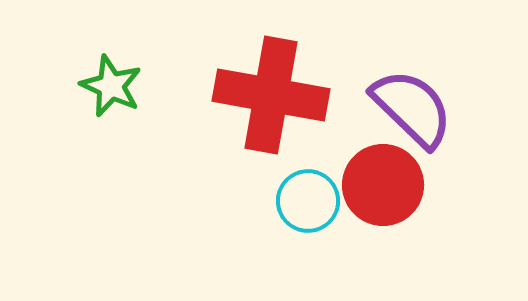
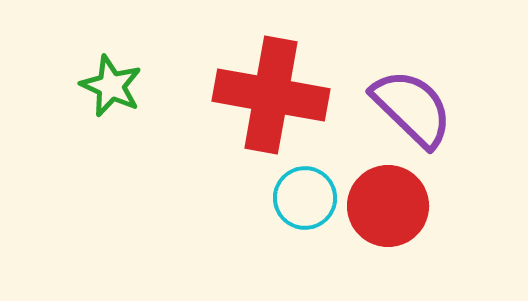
red circle: moved 5 px right, 21 px down
cyan circle: moved 3 px left, 3 px up
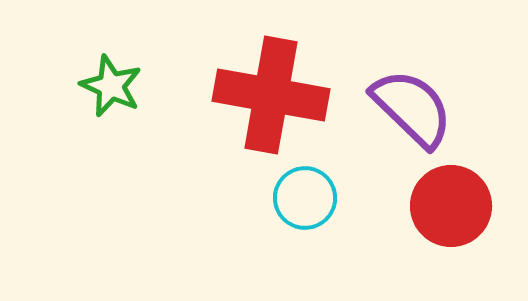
red circle: moved 63 px right
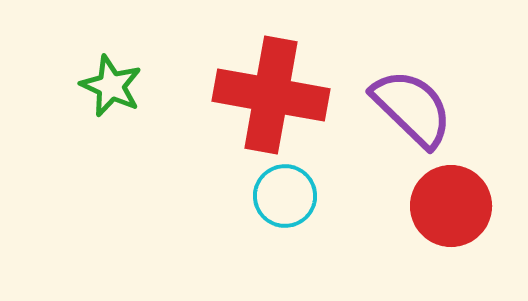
cyan circle: moved 20 px left, 2 px up
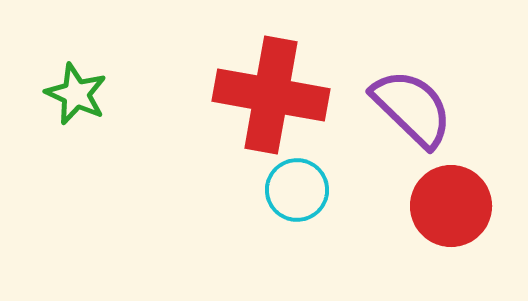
green star: moved 35 px left, 8 px down
cyan circle: moved 12 px right, 6 px up
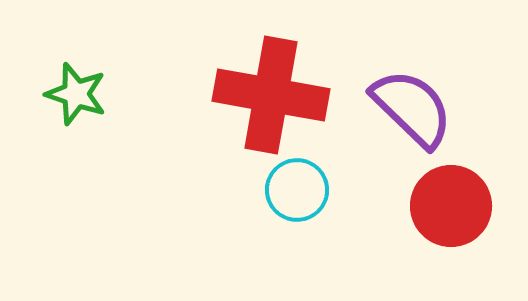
green star: rotated 6 degrees counterclockwise
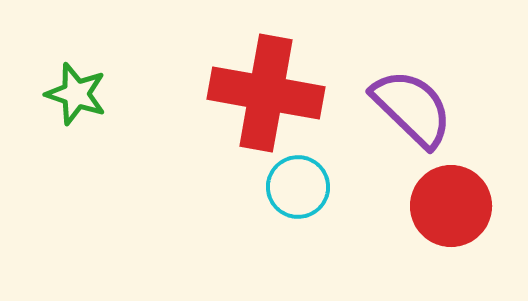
red cross: moved 5 px left, 2 px up
cyan circle: moved 1 px right, 3 px up
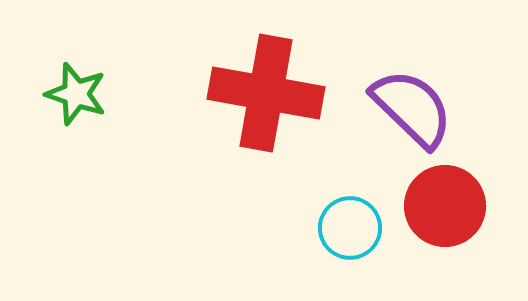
cyan circle: moved 52 px right, 41 px down
red circle: moved 6 px left
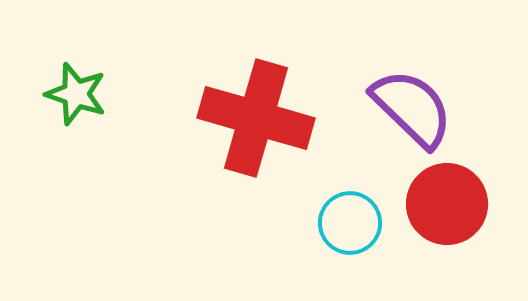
red cross: moved 10 px left, 25 px down; rotated 6 degrees clockwise
red circle: moved 2 px right, 2 px up
cyan circle: moved 5 px up
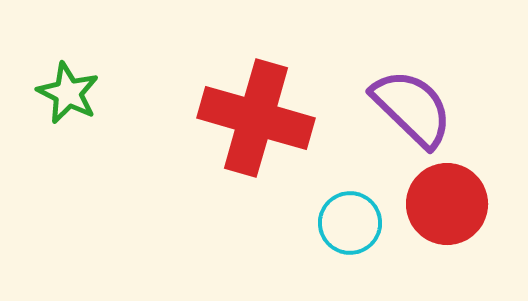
green star: moved 8 px left, 1 px up; rotated 8 degrees clockwise
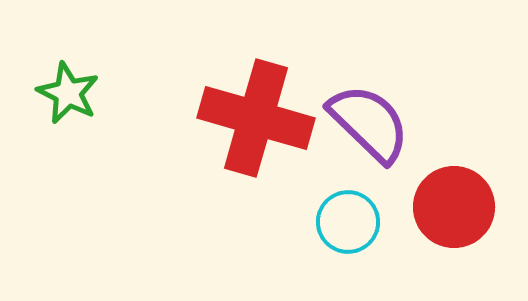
purple semicircle: moved 43 px left, 15 px down
red circle: moved 7 px right, 3 px down
cyan circle: moved 2 px left, 1 px up
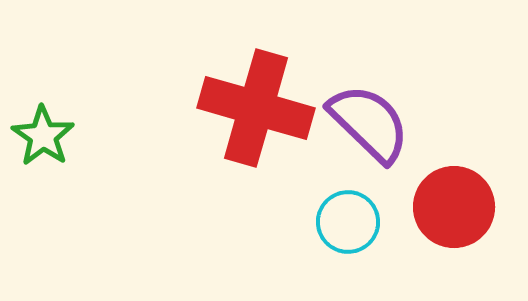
green star: moved 25 px left, 43 px down; rotated 8 degrees clockwise
red cross: moved 10 px up
